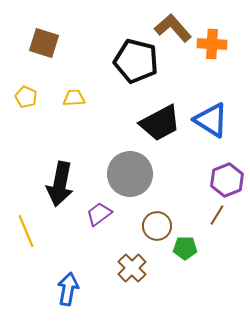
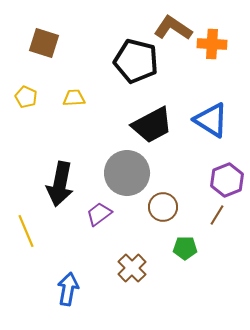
brown L-shape: rotated 15 degrees counterclockwise
black trapezoid: moved 8 px left, 2 px down
gray circle: moved 3 px left, 1 px up
brown circle: moved 6 px right, 19 px up
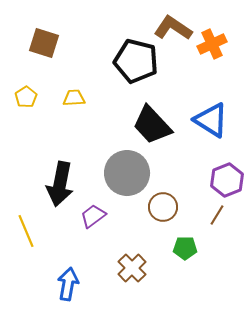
orange cross: rotated 28 degrees counterclockwise
yellow pentagon: rotated 15 degrees clockwise
black trapezoid: rotated 75 degrees clockwise
purple trapezoid: moved 6 px left, 2 px down
blue arrow: moved 5 px up
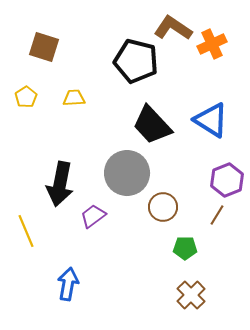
brown square: moved 4 px down
brown cross: moved 59 px right, 27 px down
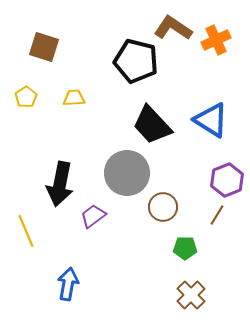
orange cross: moved 4 px right, 4 px up
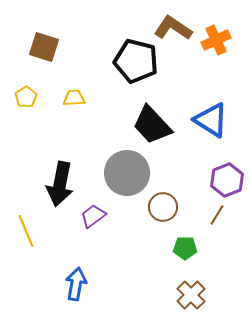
blue arrow: moved 8 px right
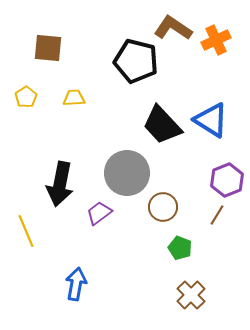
brown square: moved 4 px right, 1 px down; rotated 12 degrees counterclockwise
black trapezoid: moved 10 px right
purple trapezoid: moved 6 px right, 3 px up
green pentagon: moved 5 px left; rotated 20 degrees clockwise
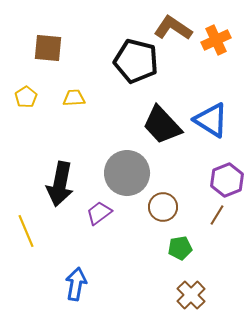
green pentagon: rotated 30 degrees counterclockwise
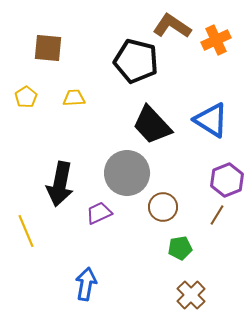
brown L-shape: moved 1 px left, 2 px up
black trapezoid: moved 10 px left
purple trapezoid: rotated 12 degrees clockwise
blue arrow: moved 10 px right
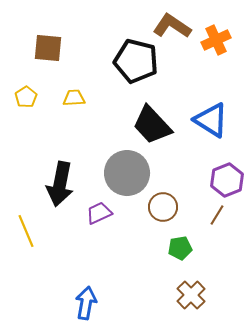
blue arrow: moved 19 px down
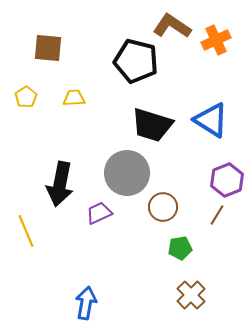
black trapezoid: rotated 30 degrees counterclockwise
